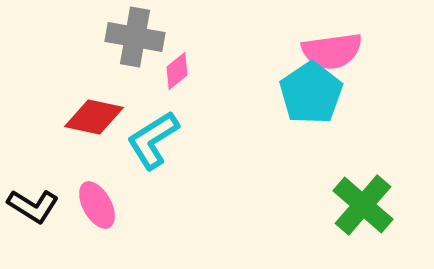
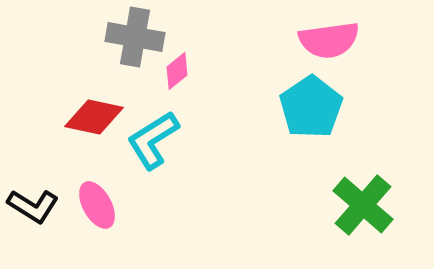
pink semicircle: moved 3 px left, 11 px up
cyan pentagon: moved 14 px down
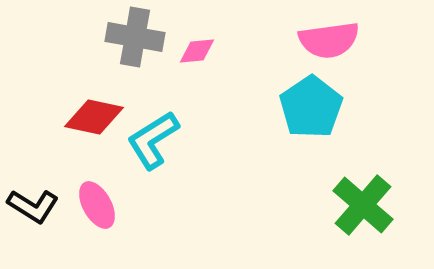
pink diamond: moved 20 px right, 20 px up; rotated 33 degrees clockwise
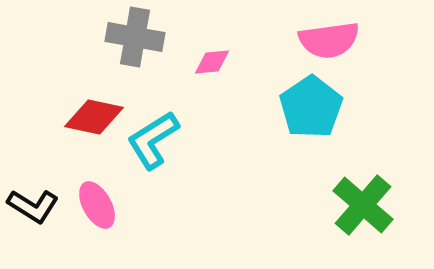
pink diamond: moved 15 px right, 11 px down
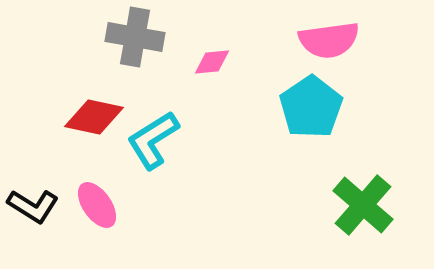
pink ellipse: rotated 6 degrees counterclockwise
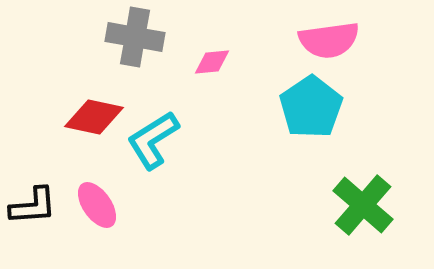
black L-shape: rotated 36 degrees counterclockwise
